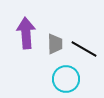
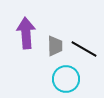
gray trapezoid: moved 2 px down
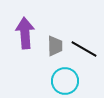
purple arrow: moved 1 px left
cyan circle: moved 1 px left, 2 px down
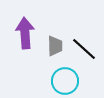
black line: rotated 12 degrees clockwise
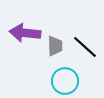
purple arrow: rotated 80 degrees counterclockwise
black line: moved 1 px right, 2 px up
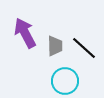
purple arrow: rotated 56 degrees clockwise
black line: moved 1 px left, 1 px down
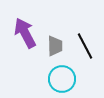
black line: moved 1 px right, 2 px up; rotated 20 degrees clockwise
cyan circle: moved 3 px left, 2 px up
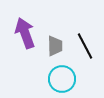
purple arrow: rotated 8 degrees clockwise
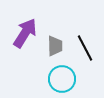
purple arrow: rotated 52 degrees clockwise
black line: moved 2 px down
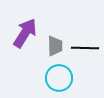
black line: rotated 60 degrees counterclockwise
cyan circle: moved 3 px left, 1 px up
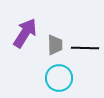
gray trapezoid: moved 1 px up
